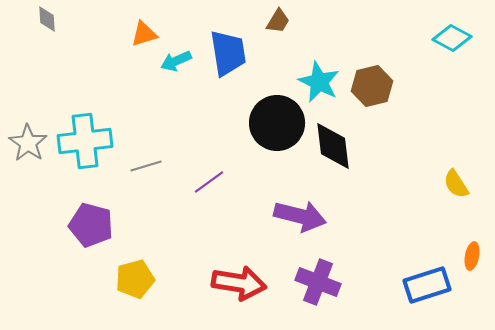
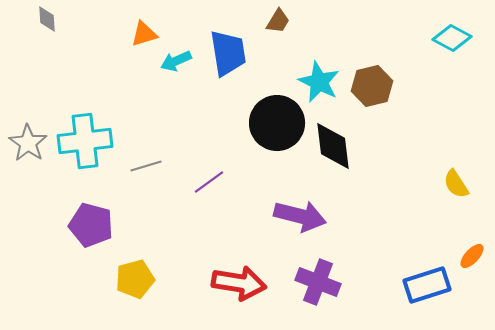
orange ellipse: rotated 32 degrees clockwise
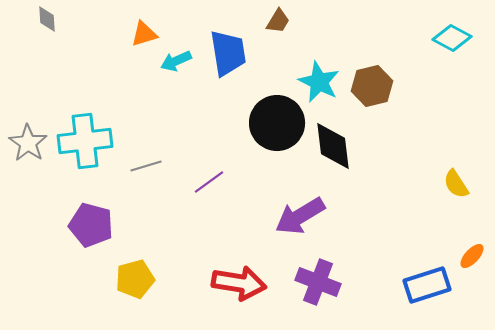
purple arrow: rotated 135 degrees clockwise
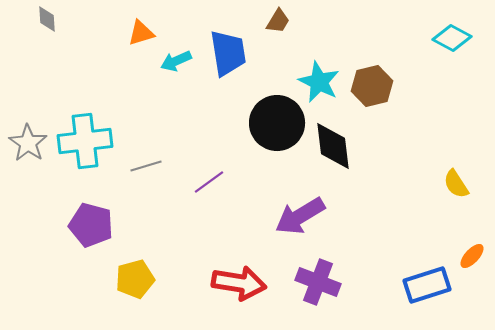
orange triangle: moved 3 px left, 1 px up
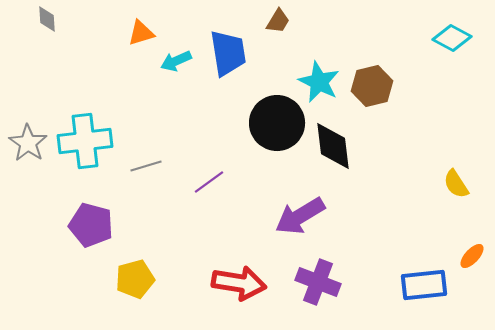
blue rectangle: moved 3 px left; rotated 12 degrees clockwise
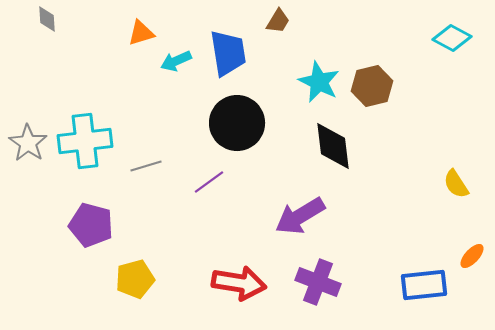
black circle: moved 40 px left
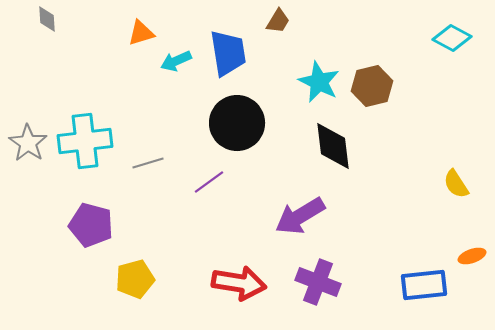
gray line: moved 2 px right, 3 px up
orange ellipse: rotated 28 degrees clockwise
